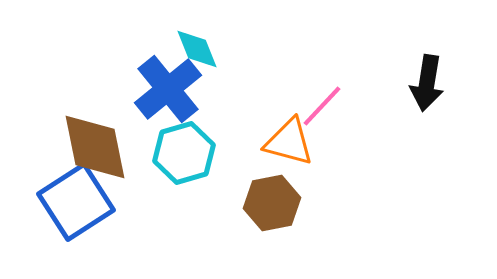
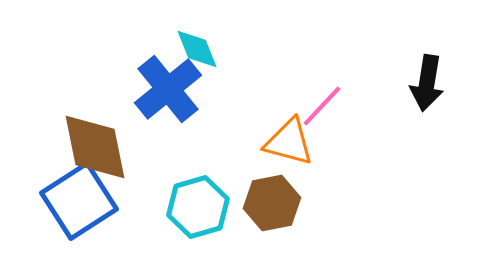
cyan hexagon: moved 14 px right, 54 px down
blue square: moved 3 px right, 1 px up
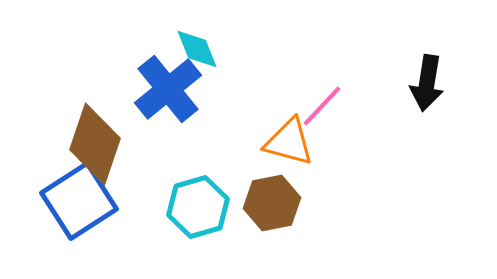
brown diamond: moved 3 px up; rotated 30 degrees clockwise
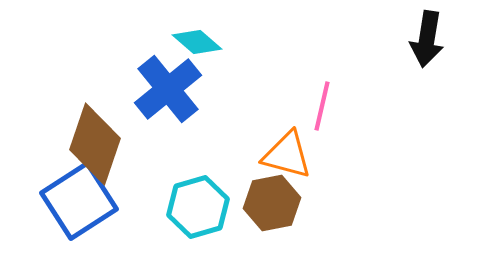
cyan diamond: moved 7 px up; rotated 27 degrees counterclockwise
black arrow: moved 44 px up
pink line: rotated 30 degrees counterclockwise
orange triangle: moved 2 px left, 13 px down
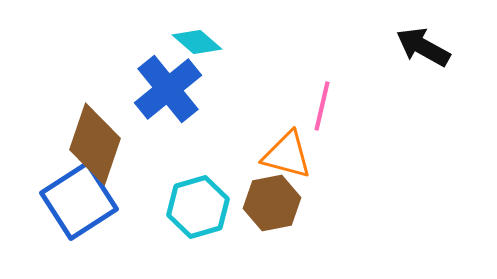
black arrow: moved 4 px left, 8 px down; rotated 110 degrees clockwise
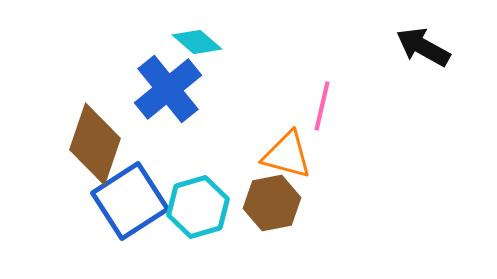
blue square: moved 51 px right
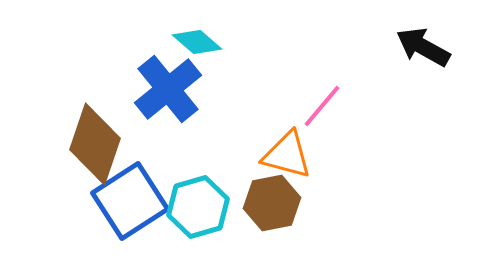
pink line: rotated 27 degrees clockwise
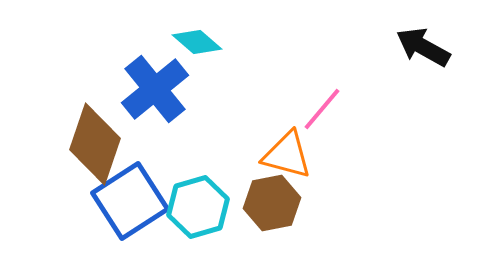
blue cross: moved 13 px left
pink line: moved 3 px down
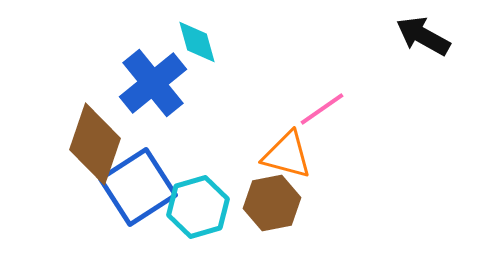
cyan diamond: rotated 33 degrees clockwise
black arrow: moved 11 px up
blue cross: moved 2 px left, 6 px up
pink line: rotated 15 degrees clockwise
blue square: moved 8 px right, 14 px up
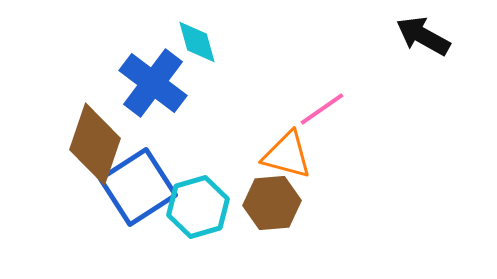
blue cross: rotated 14 degrees counterclockwise
brown hexagon: rotated 6 degrees clockwise
